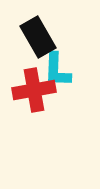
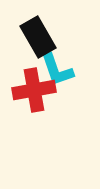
cyan L-shape: rotated 21 degrees counterclockwise
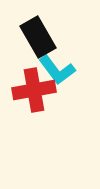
cyan L-shape: rotated 18 degrees counterclockwise
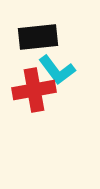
black rectangle: rotated 66 degrees counterclockwise
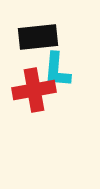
cyan L-shape: rotated 42 degrees clockwise
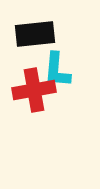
black rectangle: moved 3 px left, 3 px up
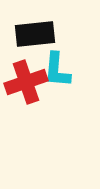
red cross: moved 8 px left, 8 px up; rotated 9 degrees counterclockwise
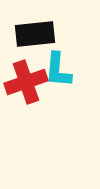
cyan L-shape: moved 1 px right
